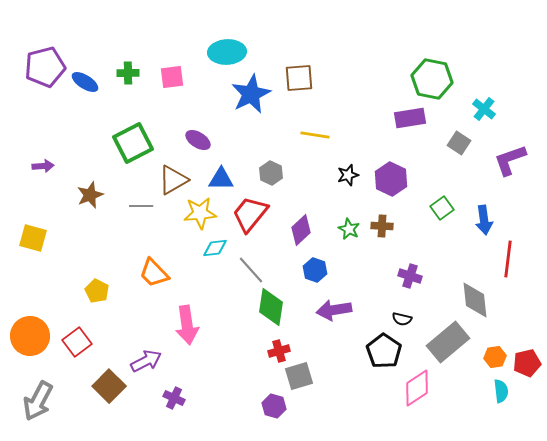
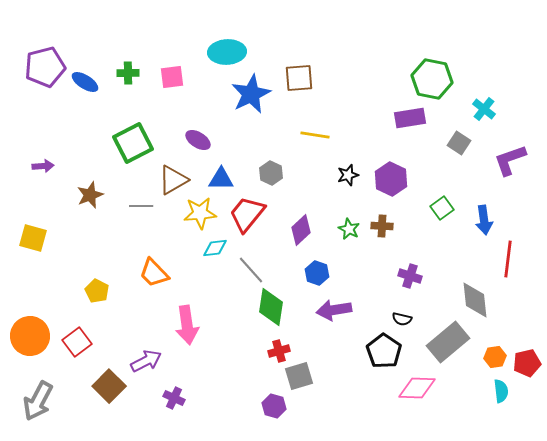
red trapezoid at (250, 214): moved 3 px left
blue hexagon at (315, 270): moved 2 px right, 3 px down
pink diamond at (417, 388): rotated 36 degrees clockwise
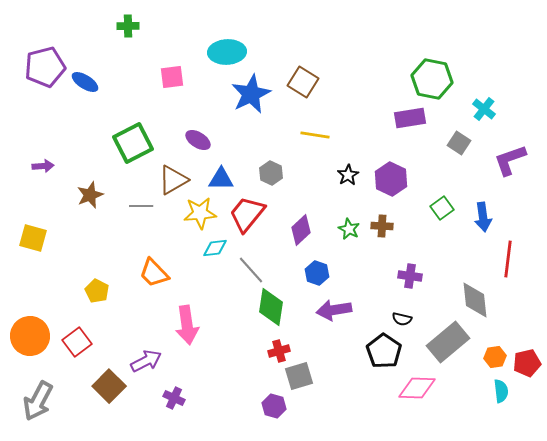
green cross at (128, 73): moved 47 px up
brown square at (299, 78): moved 4 px right, 4 px down; rotated 36 degrees clockwise
black star at (348, 175): rotated 15 degrees counterclockwise
blue arrow at (484, 220): moved 1 px left, 3 px up
purple cross at (410, 276): rotated 10 degrees counterclockwise
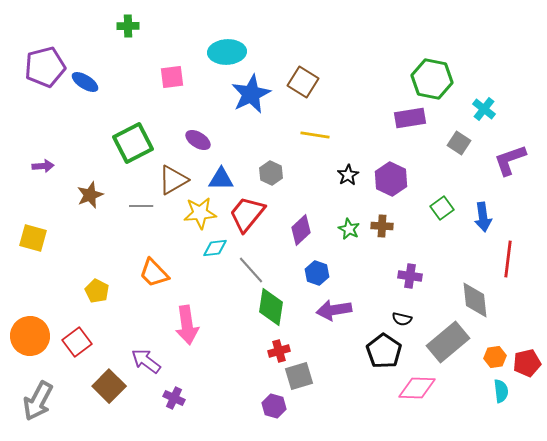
purple arrow at (146, 361): rotated 116 degrees counterclockwise
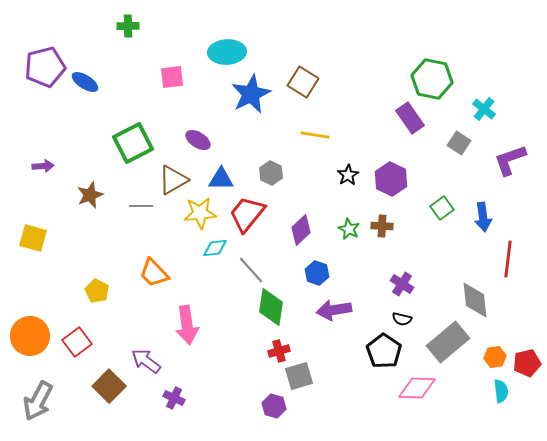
purple rectangle at (410, 118): rotated 64 degrees clockwise
purple cross at (410, 276): moved 8 px left, 8 px down; rotated 25 degrees clockwise
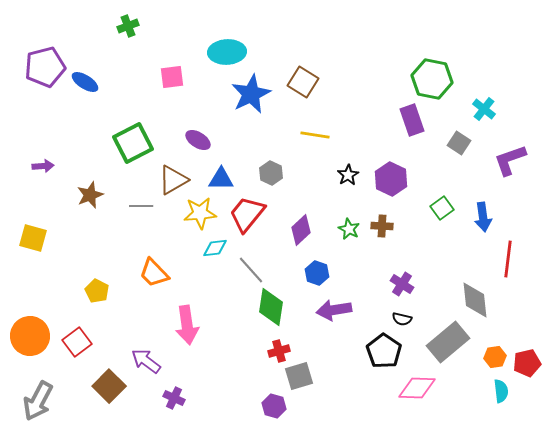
green cross at (128, 26): rotated 20 degrees counterclockwise
purple rectangle at (410, 118): moved 2 px right, 2 px down; rotated 16 degrees clockwise
